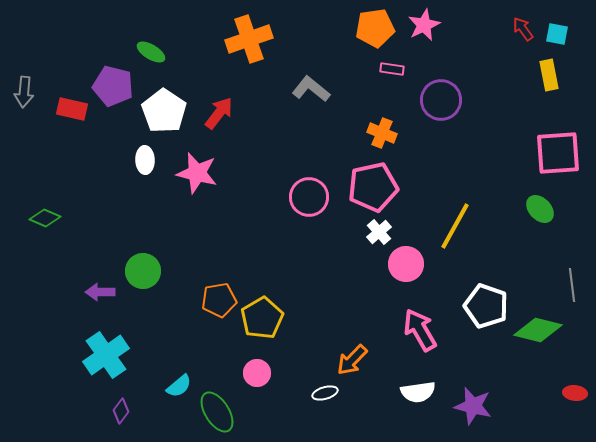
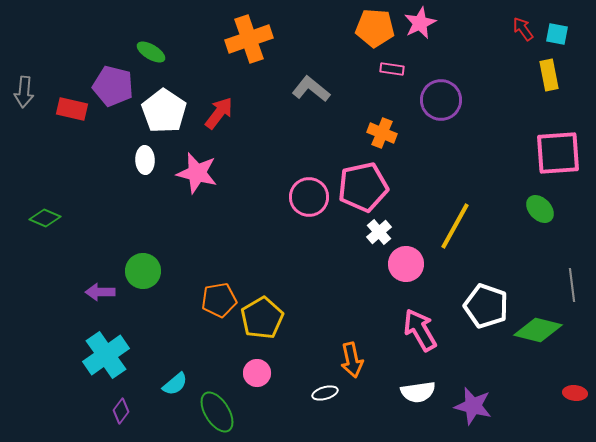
pink star at (424, 25): moved 4 px left, 2 px up
orange pentagon at (375, 28): rotated 12 degrees clockwise
pink pentagon at (373, 187): moved 10 px left
orange arrow at (352, 360): rotated 56 degrees counterclockwise
cyan semicircle at (179, 386): moved 4 px left, 2 px up
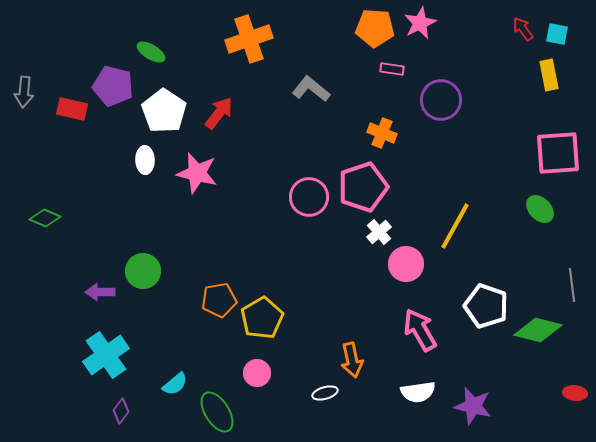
pink pentagon at (363, 187): rotated 6 degrees counterclockwise
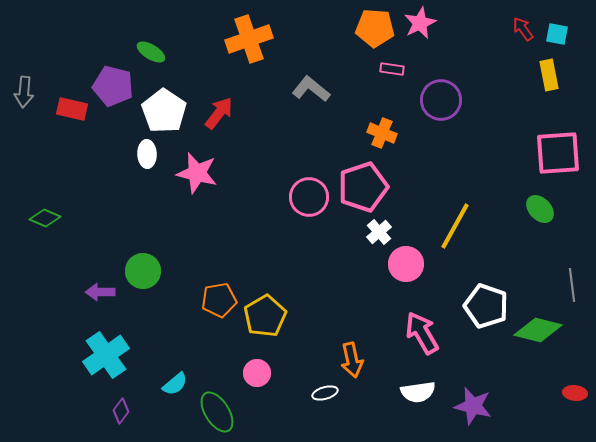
white ellipse at (145, 160): moved 2 px right, 6 px up
yellow pentagon at (262, 318): moved 3 px right, 2 px up
pink arrow at (420, 330): moved 2 px right, 3 px down
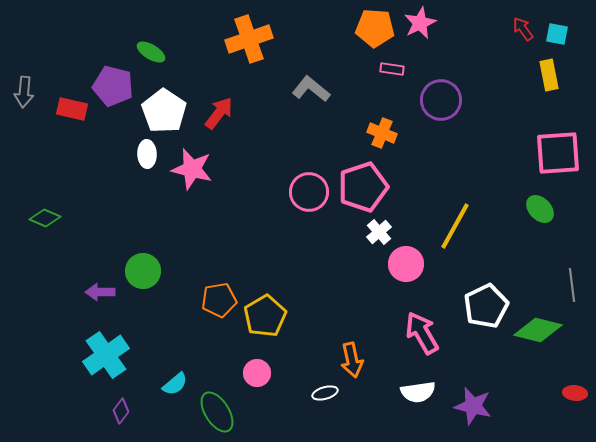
pink star at (197, 173): moved 5 px left, 4 px up
pink circle at (309, 197): moved 5 px up
white pentagon at (486, 306): rotated 27 degrees clockwise
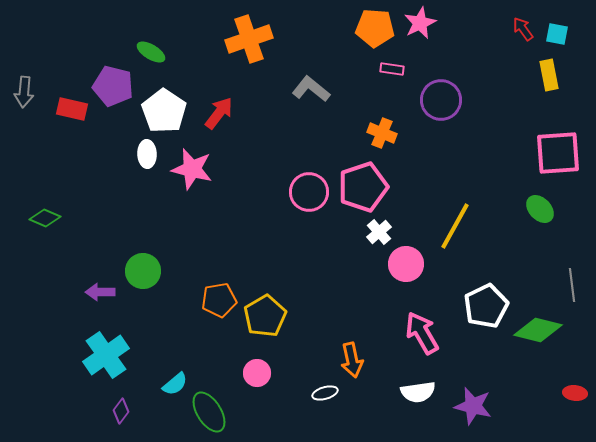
green ellipse at (217, 412): moved 8 px left
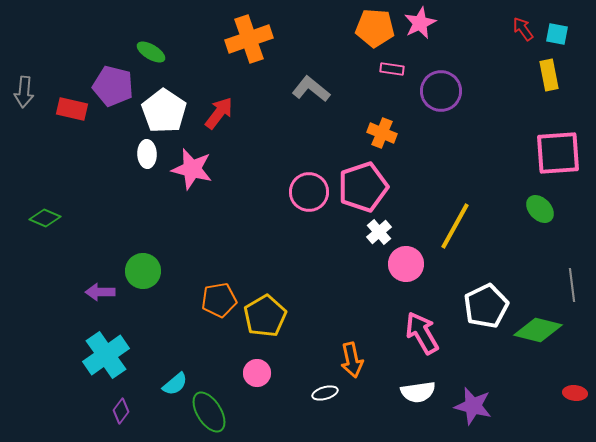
purple circle at (441, 100): moved 9 px up
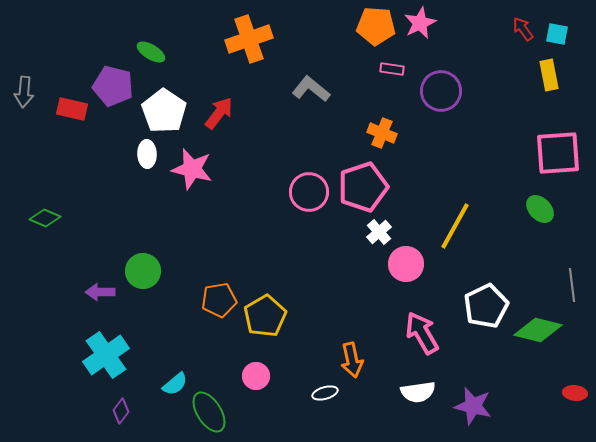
orange pentagon at (375, 28): moved 1 px right, 2 px up
pink circle at (257, 373): moved 1 px left, 3 px down
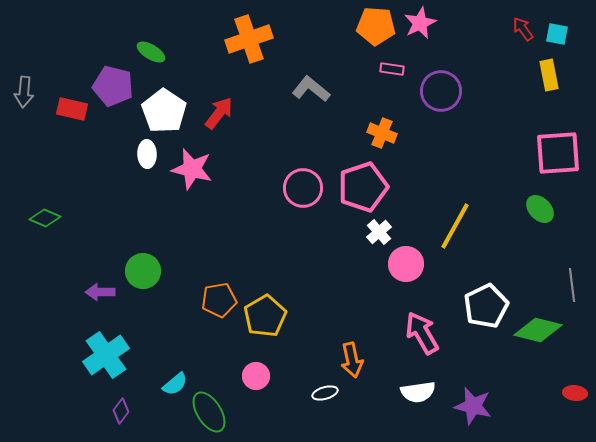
pink circle at (309, 192): moved 6 px left, 4 px up
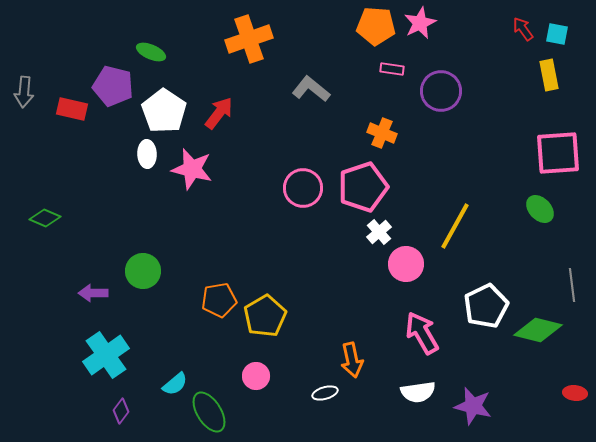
green ellipse at (151, 52): rotated 8 degrees counterclockwise
purple arrow at (100, 292): moved 7 px left, 1 px down
